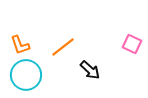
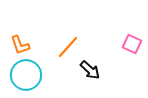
orange line: moved 5 px right; rotated 10 degrees counterclockwise
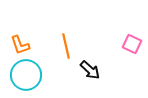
orange line: moved 2 px left, 1 px up; rotated 55 degrees counterclockwise
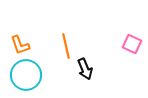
black arrow: moved 5 px left, 1 px up; rotated 25 degrees clockwise
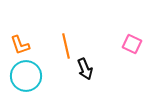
cyan circle: moved 1 px down
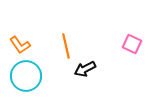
orange L-shape: rotated 15 degrees counterclockwise
black arrow: rotated 85 degrees clockwise
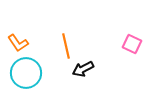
orange L-shape: moved 2 px left, 2 px up
black arrow: moved 2 px left
cyan circle: moved 3 px up
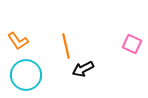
orange L-shape: moved 2 px up
cyan circle: moved 2 px down
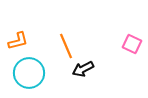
orange L-shape: rotated 70 degrees counterclockwise
orange line: rotated 10 degrees counterclockwise
cyan circle: moved 3 px right, 2 px up
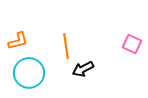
orange line: rotated 15 degrees clockwise
